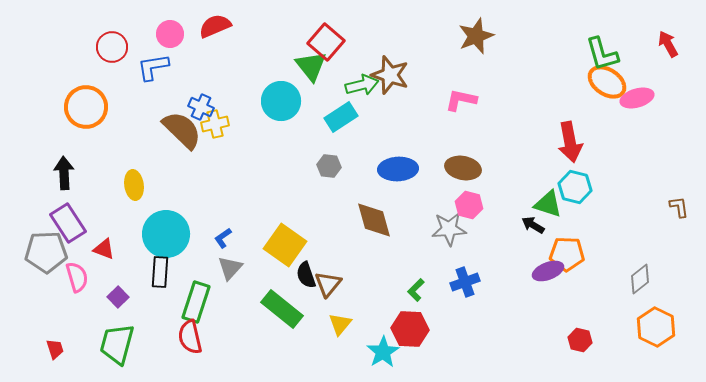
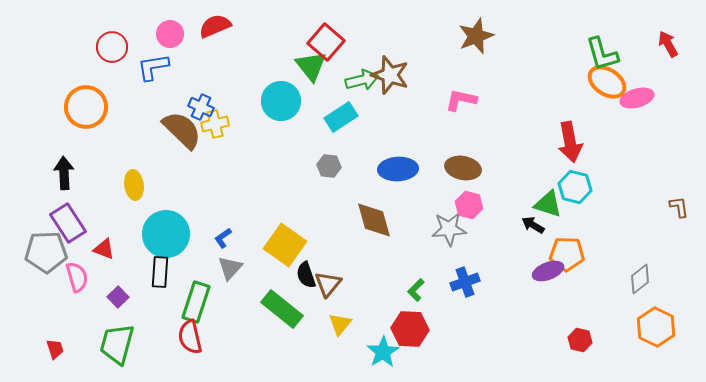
green arrow at (362, 85): moved 5 px up
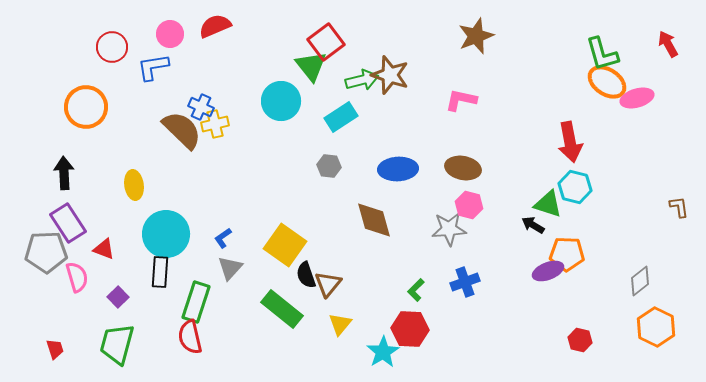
red square at (326, 42): rotated 12 degrees clockwise
gray diamond at (640, 279): moved 2 px down
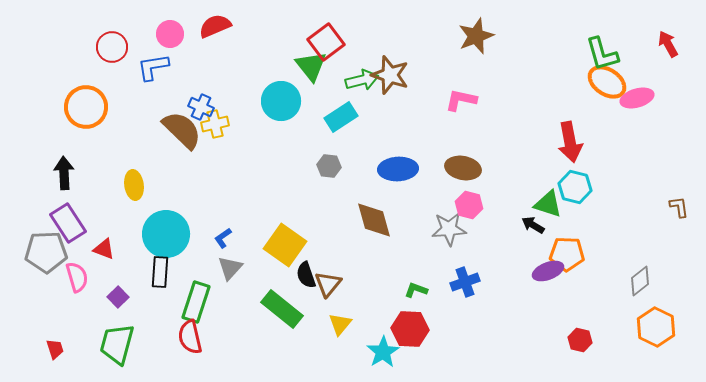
green L-shape at (416, 290): rotated 65 degrees clockwise
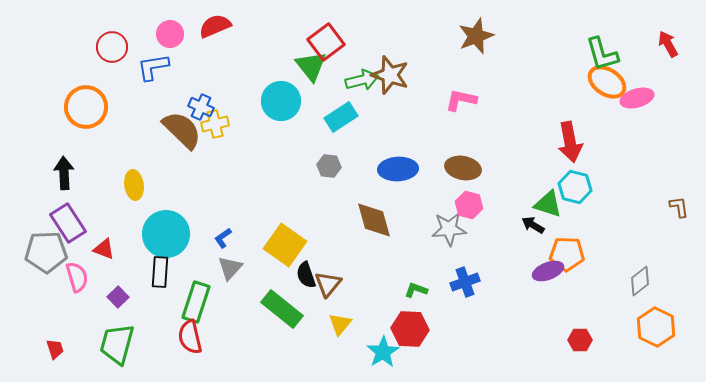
red hexagon at (580, 340): rotated 15 degrees counterclockwise
